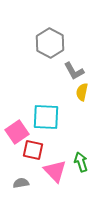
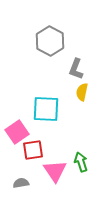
gray hexagon: moved 2 px up
gray L-shape: moved 2 px right, 2 px up; rotated 50 degrees clockwise
cyan square: moved 8 px up
red square: rotated 20 degrees counterclockwise
pink triangle: rotated 10 degrees clockwise
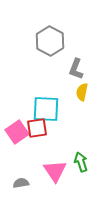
red square: moved 4 px right, 22 px up
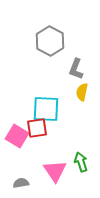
pink square: moved 4 px down; rotated 25 degrees counterclockwise
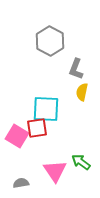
green arrow: rotated 36 degrees counterclockwise
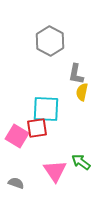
gray L-shape: moved 5 px down; rotated 10 degrees counterclockwise
gray semicircle: moved 5 px left; rotated 28 degrees clockwise
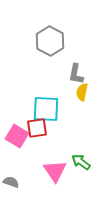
gray semicircle: moved 5 px left, 1 px up
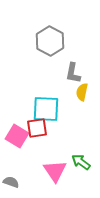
gray L-shape: moved 3 px left, 1 px up
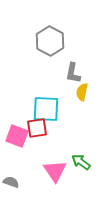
pink square: rotated 10 degrees counterclockwise
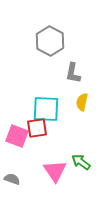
yellow semicircle: moved 10 px down
gray semicircle: moved 1 px right, 3 px up
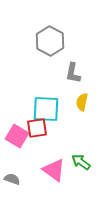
pink square: rotated 10 degrees clockwise
pink triangle: moved 1 px left, 1 px up; rotated 20 degrees counterclockwise
